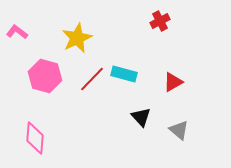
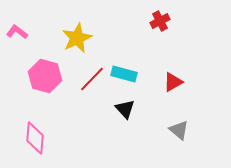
black triangle: moved 16 px left, 8 px up
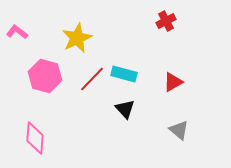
red cross: moved 6 px right
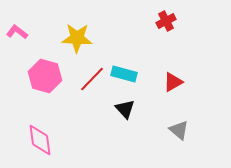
yellow star: rotated 28 degrees clockwise
pink diamond: moved 5 px right, 2 px down; rotated 12 degrees counterclockwise
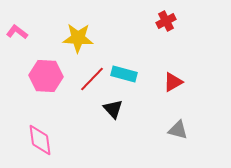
yellow star: moved 1 px right
pink hexagon: moved 1 px right; rotated 12 degrees counterclockwise
black triangle: moved 12 px left
gray triangle: moved 1 px left; rotated 25 degrees counterclockwise
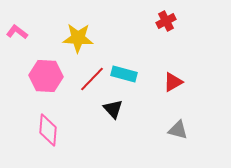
pink diamond: moved 8 px right, 10 px up; rotated 12 degrees clockwise
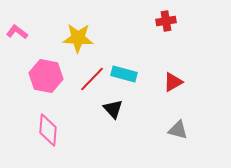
red cross: rotated 18 degrees clockwise
pink hexagon: rotated 8 degrees clockwise
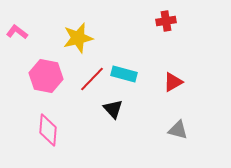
yellow star: rotated 16 degrees counterclockwise
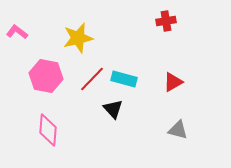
cyan rectangle: moved 5 px down
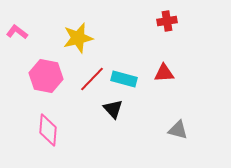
red cross: moved 1 px right
red triangle: moved 9 px left, 9 px up; rotated 25 degrees clockwise
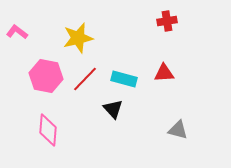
red line: moved 7 px left
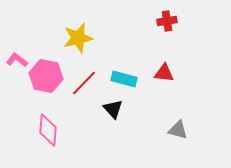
pink L-shape: moved 28 px down
red triangle: rotated 10 degrees clockwise
red line: moved 1 px left, 4 px down
